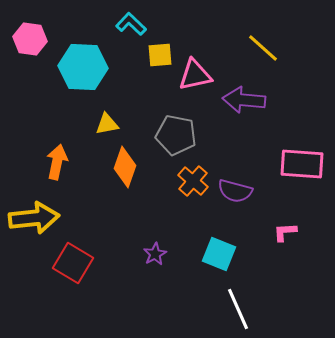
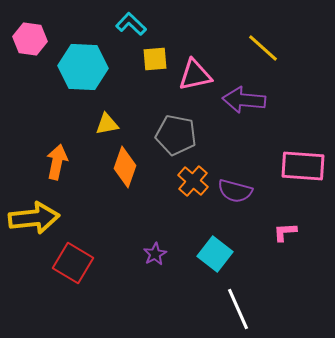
yellow square: moved 5 px left, 4 px down
pink rectangle: moved 1 px right, 2 px down
cyan square: moved 4 px left; rotated 16 degrees clockwise
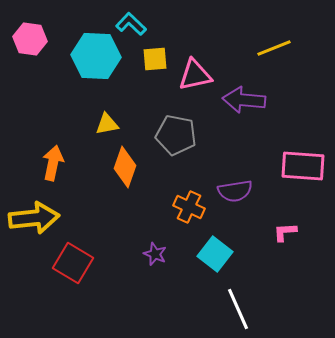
yellow line: moved 11 px right; rotated 64 degrees counterclockwise
cyan hexagon: moved 13 px right, 11 px up
orange arrow: moved 4 px left, 1 px down
orange cross: moved 4 px left, 26 px down; rotated 16 degrees counterclockwise
purple semicircle: rotated 24 degrees counterclockwise
purple star: rotated 20 degrees counterclockwise
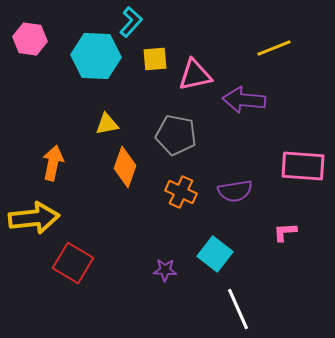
cyan L-shape: moved 2 px up; rotated 88 degrees clockwise
orange cross: moved 8 px left, 15 px up
purple star: moved 10 px right, 16 px down; rotated 20 degrees counterclockwise
